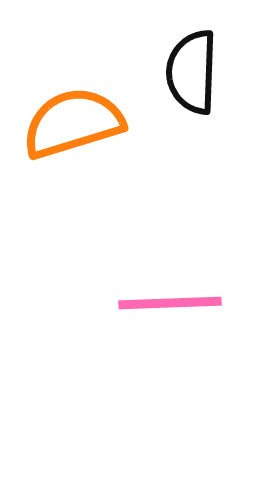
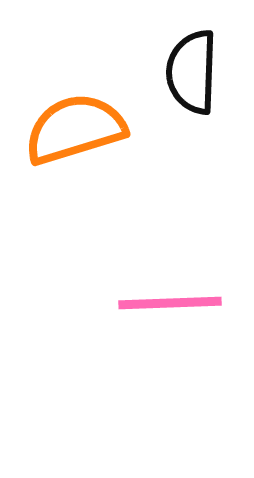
orange semicircle: moved 2 px right, 6 px down
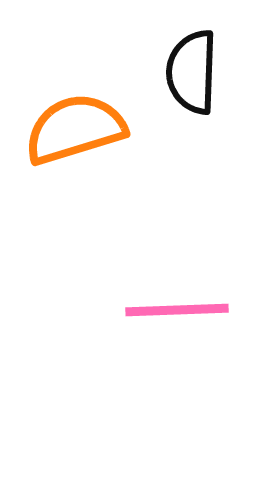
pink line: moved 7 px right, 7 px down
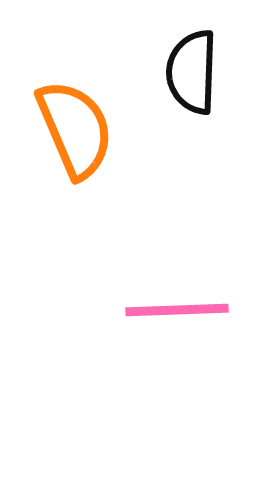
orange semicircle: rotated 84 degrees clockwise
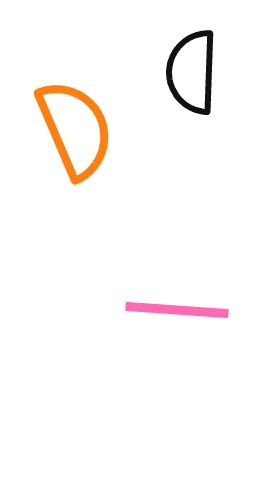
pink line: rotated 6 degrees clockwise
